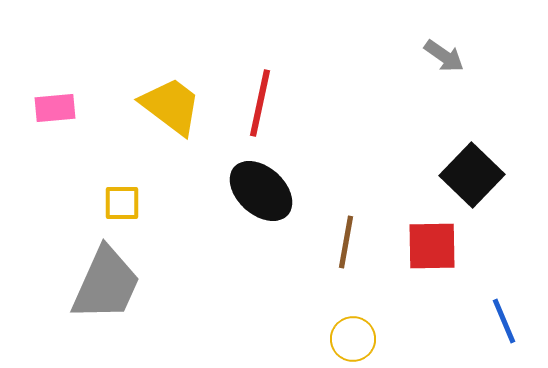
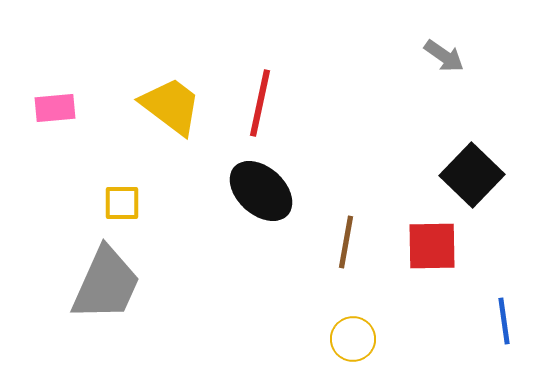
blue line: rotated 15 degrees clockwise
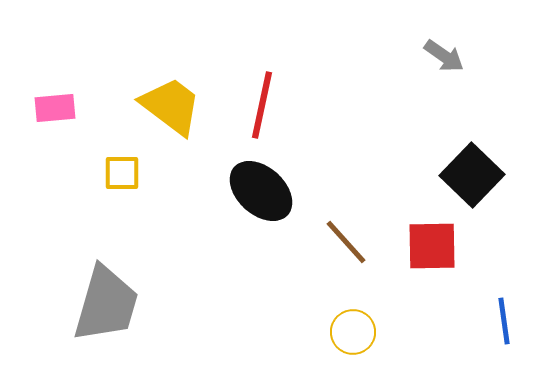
red line: moved 2 px right, 2 px down
yellow square: moved 30 px up
brown line: rotated 52 degrees counterclockwise
gray trapezoid: moved 20 px down; rotated 8 degrees counterclockwise
yellow circle: moved 7 px up
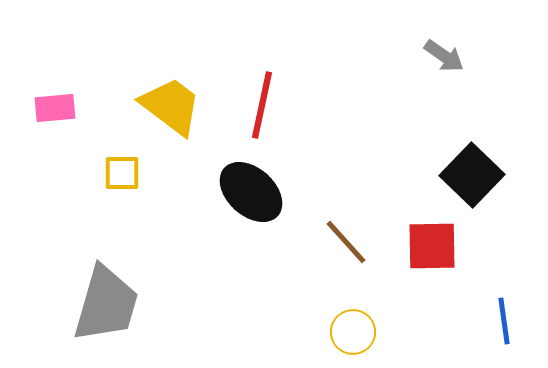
black ellipse: moved 10 px left, 1 px down
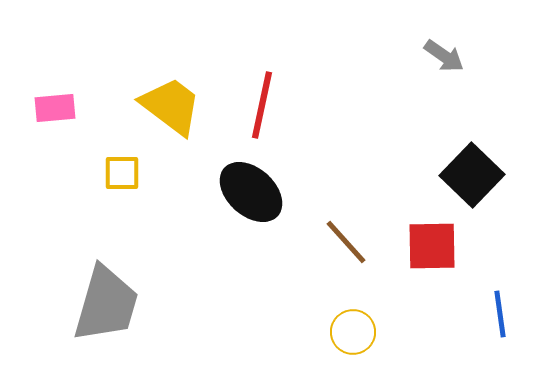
blue line: moved 4 px left, 7 px up
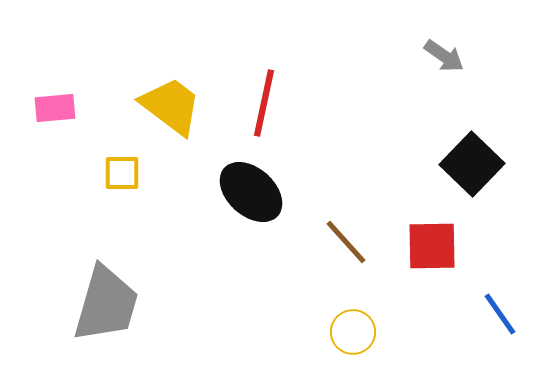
red line: moved 2 px right, 2 px up
black square: moved 11 px up
blue line: rotated 27 degrees counterclockwise
